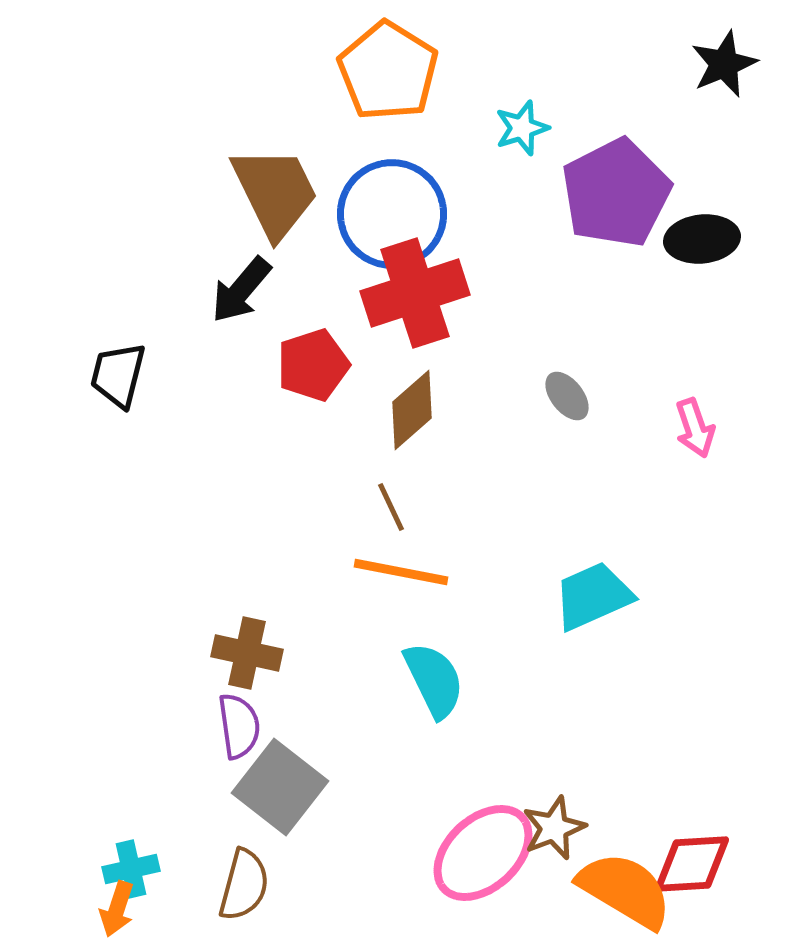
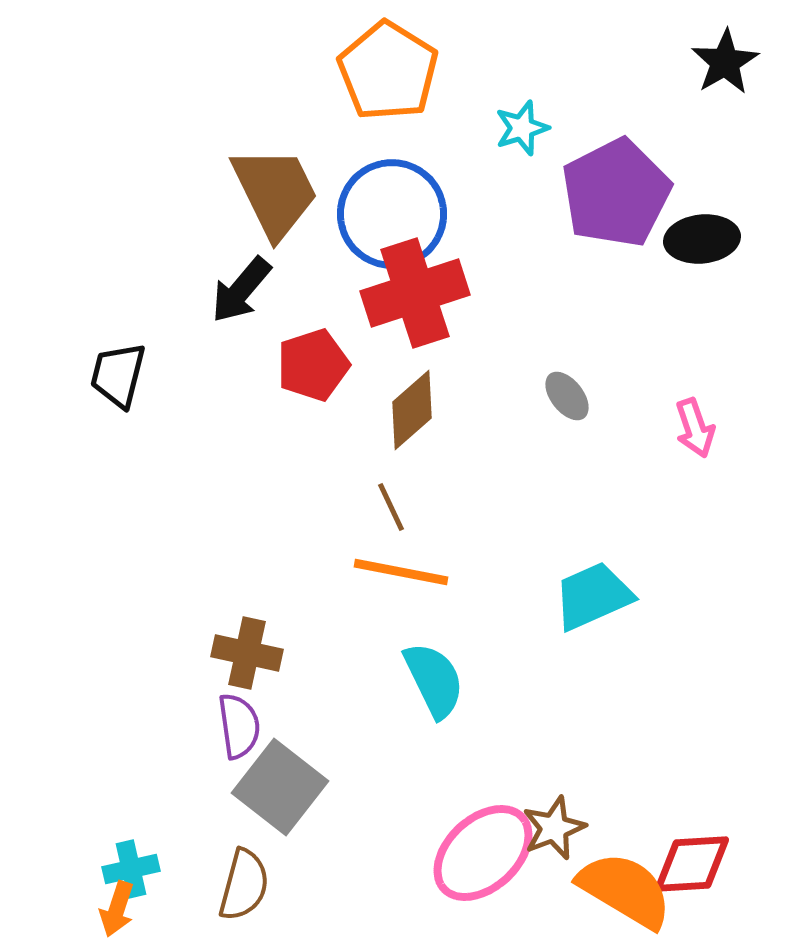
black star: moved 1 px right, 2 px up; rotated 8 degrees counterclockwise
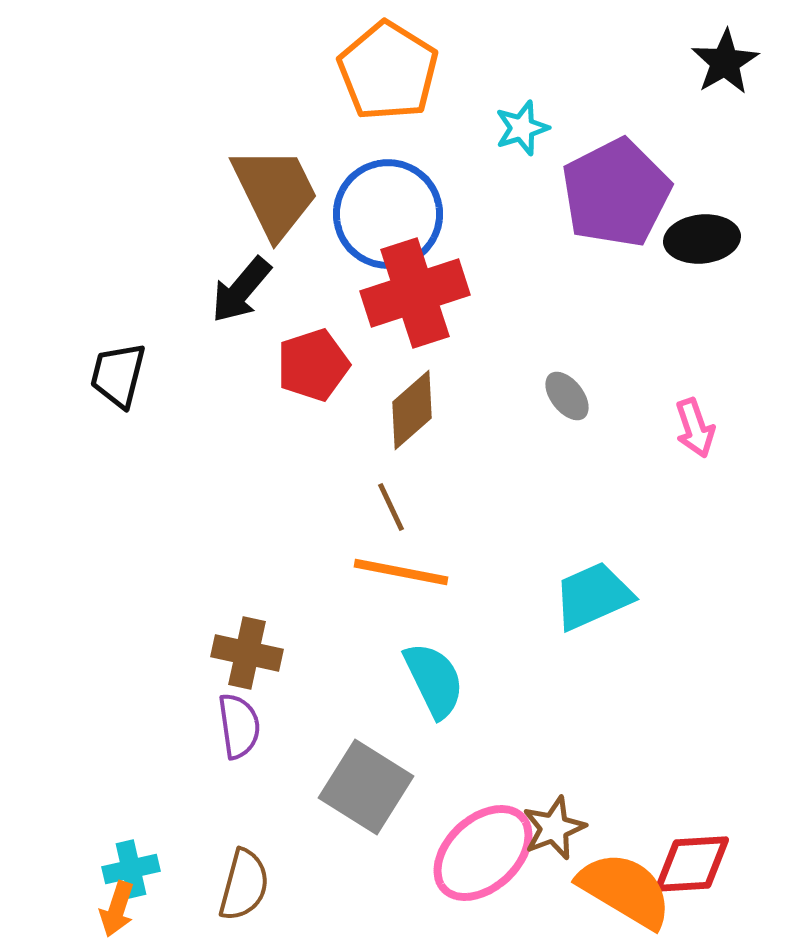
blue circle: moved 4 px left
gray square: moved 86 px right; rotated 6 degrees counterclockwise
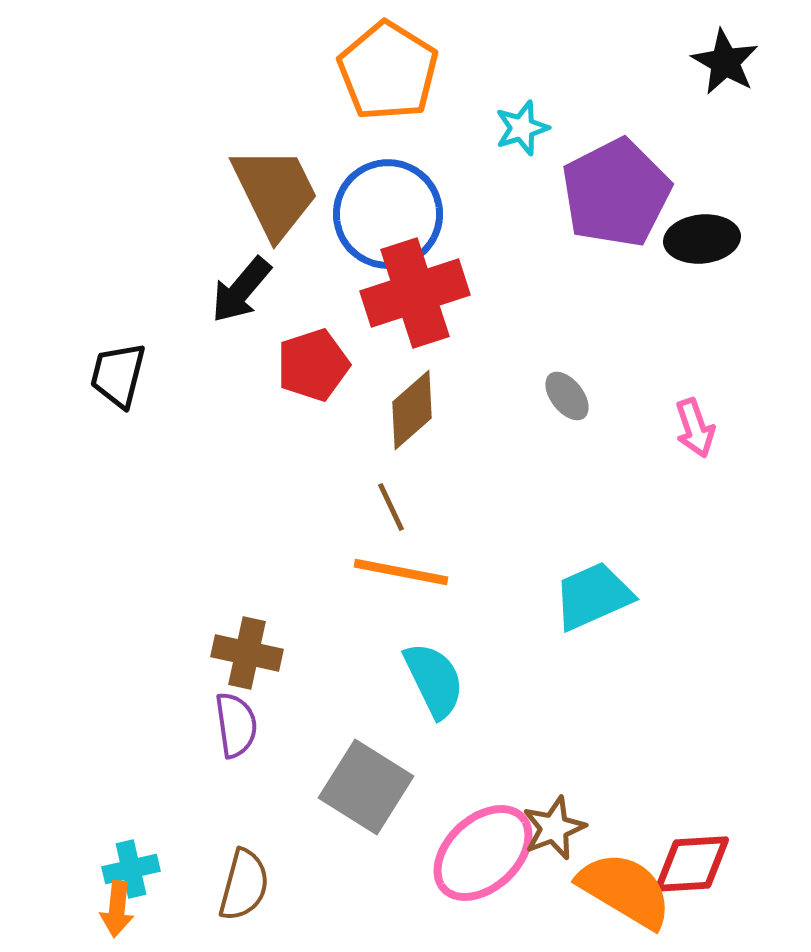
black star: rotated 12 degrees counterclockwise
purple semicircle: moved 3 px left, 1 px up
orange arrow: rotated 12 degrees counterclockwise
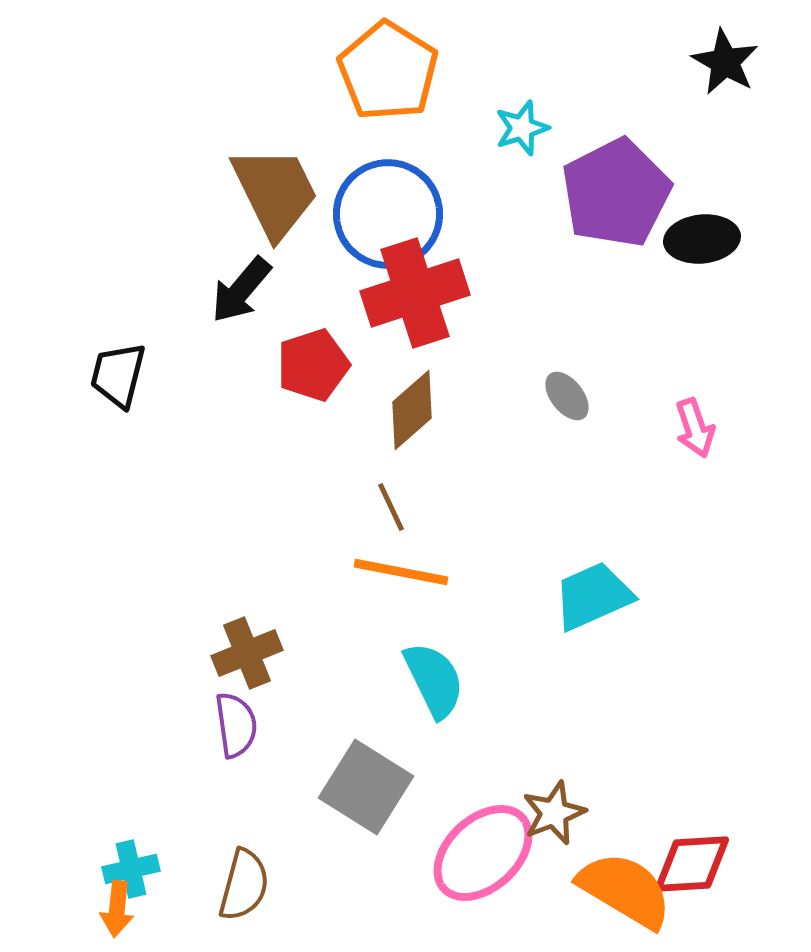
brown cross: rotated 34 degrees counterclockwise
brown star: moved 15 px up
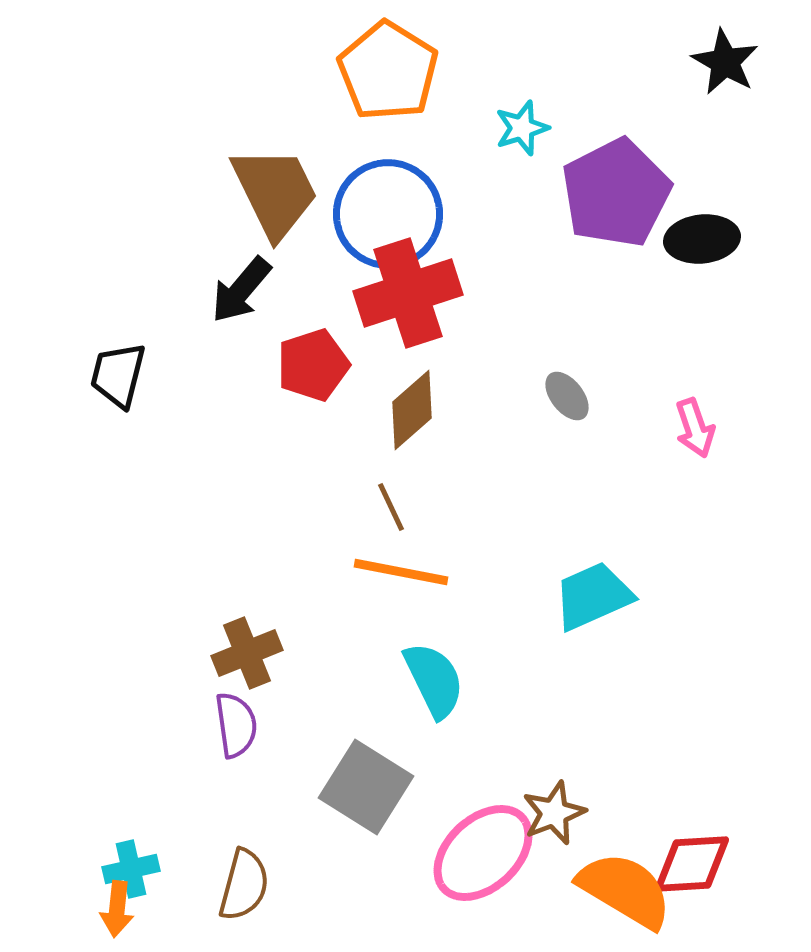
red cross: moved 7 px left
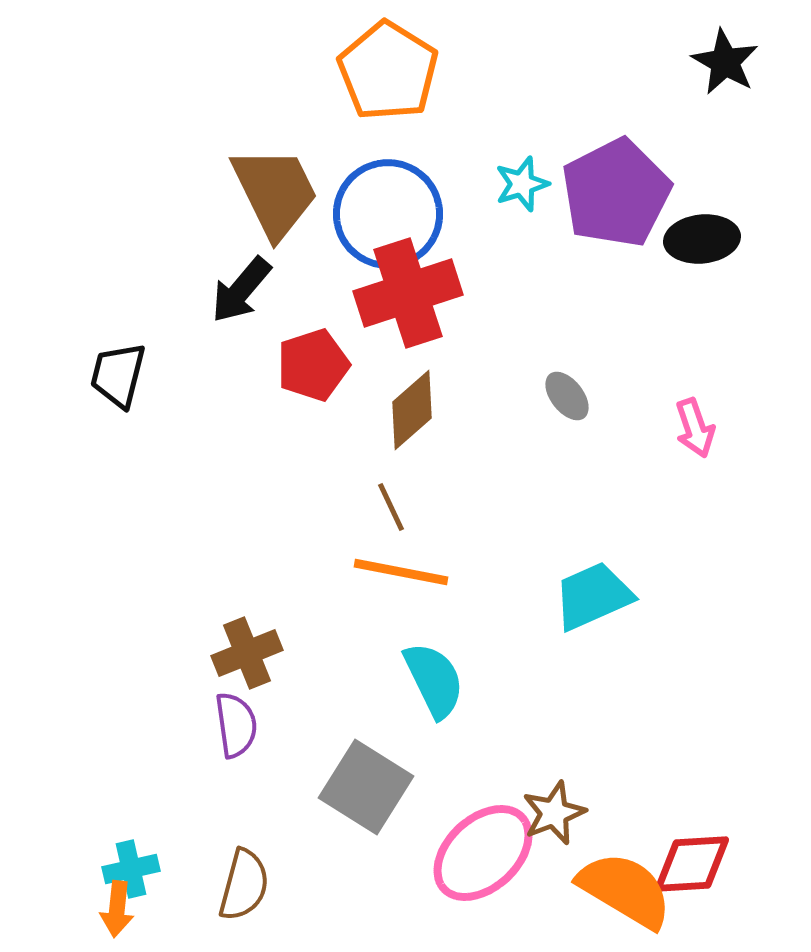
cyan star: moved 56 px down
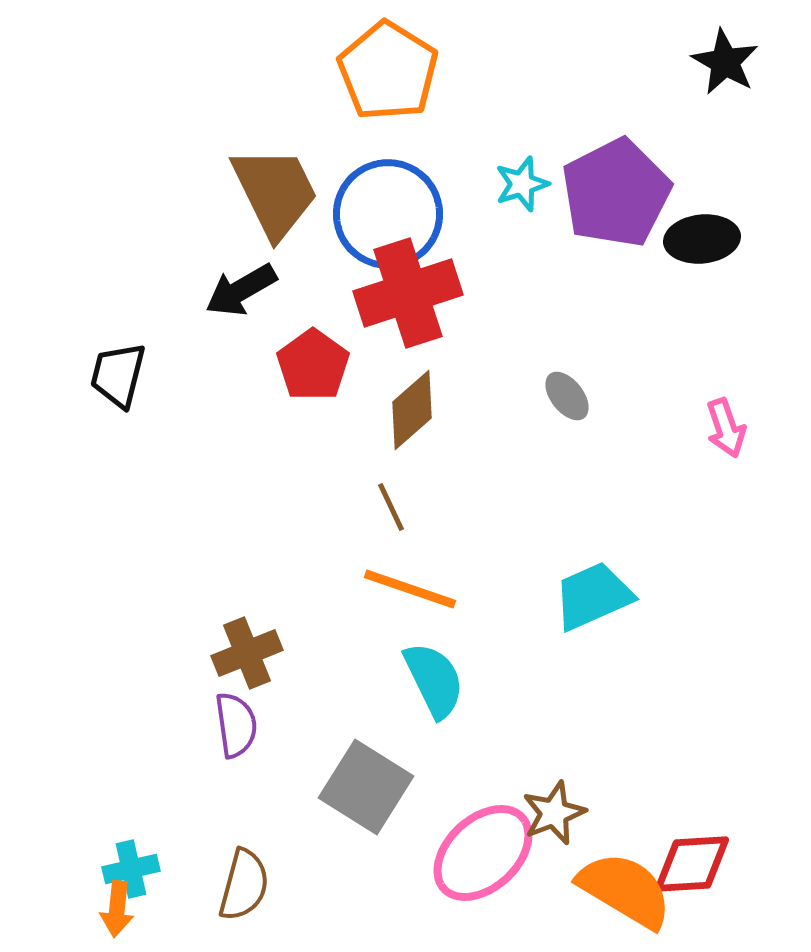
black arrow: rotated 20 degrees clockwise
red pentagon: rotated 18 degrees counterclockwise
pink arrow: moved 31 px right
orange line: moved 9 px right, 17 px down; rotated 8 degrees clockwise
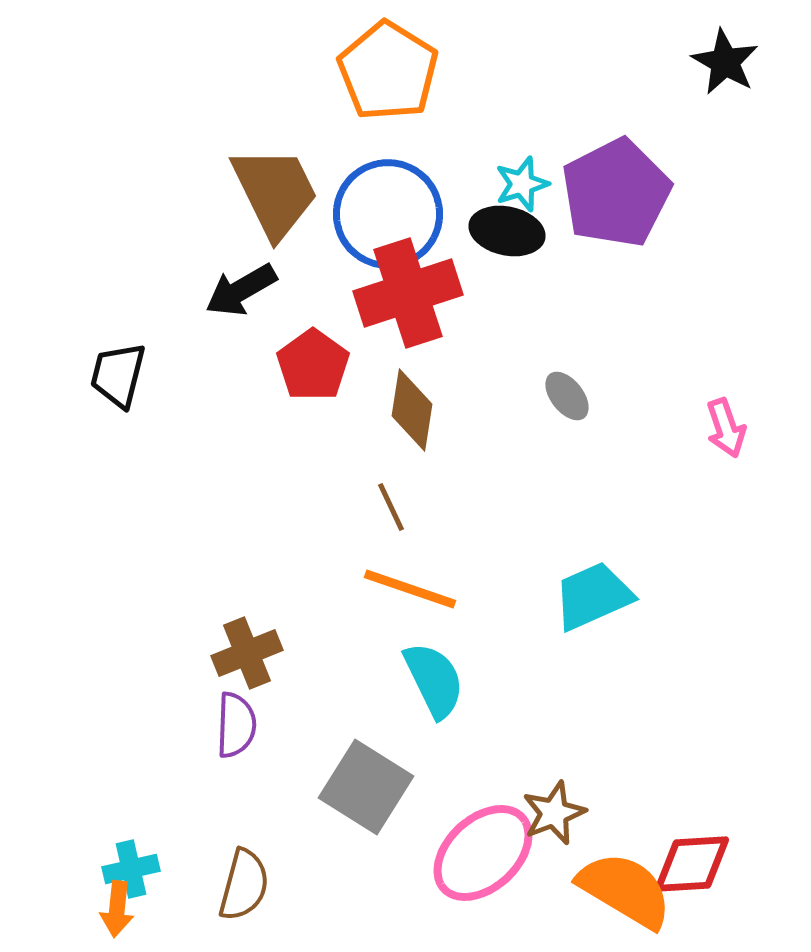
black ellipse: moved 195 px left, 8 px up; rotated 18 degrees clockwise
brown diamond: rotated 40 degrees counterclockwise
purple semicircle: rotated 10 degrees clockwise
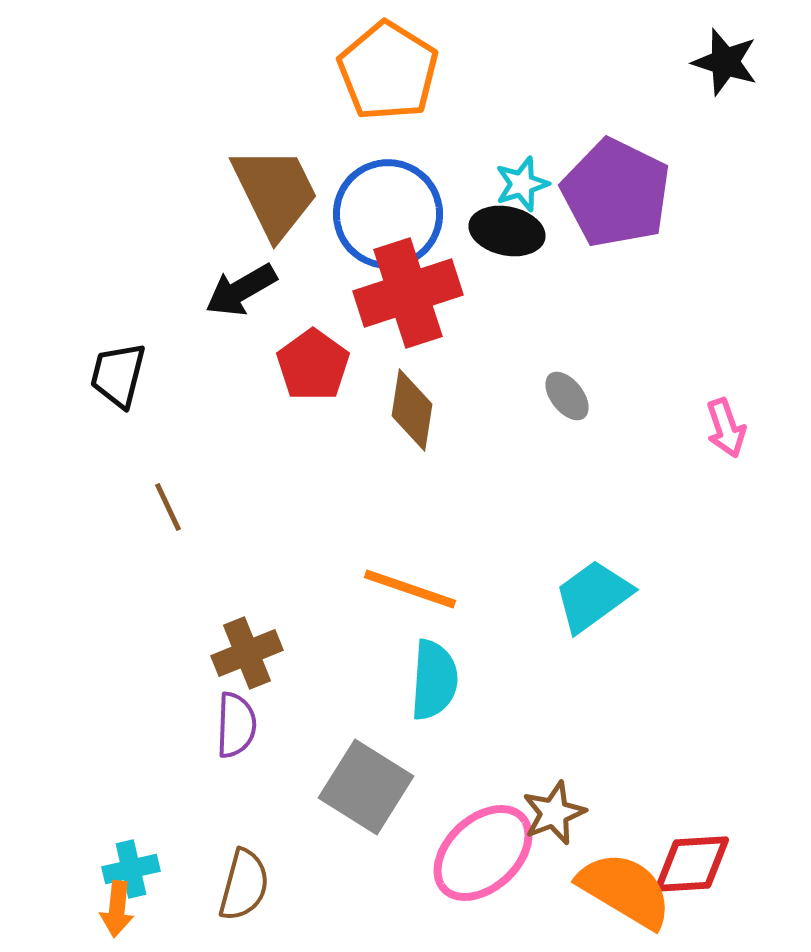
black star: rotated 12 degrees counterclockwise
purple pentagon: rotated 19 degrees counterclockwise
brown line: moved 223 px left
cyan trapezoid: rotated 12 degrees counterclockwise
cyan semicircle: rotated 30 degrees clockwise
